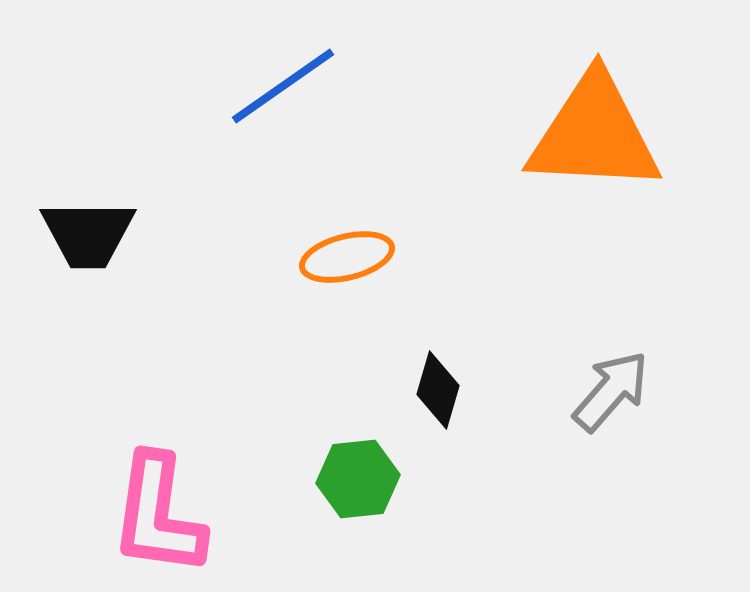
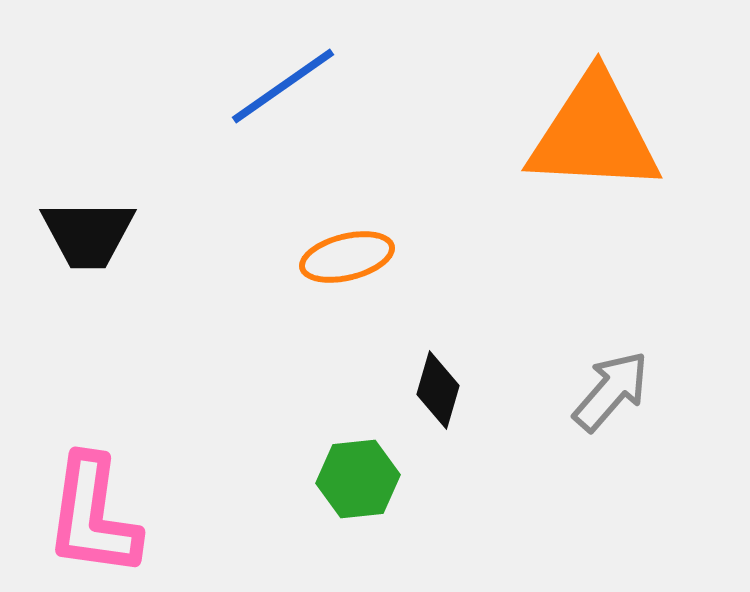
pink L-shape: moved 65 px left, 1 px down
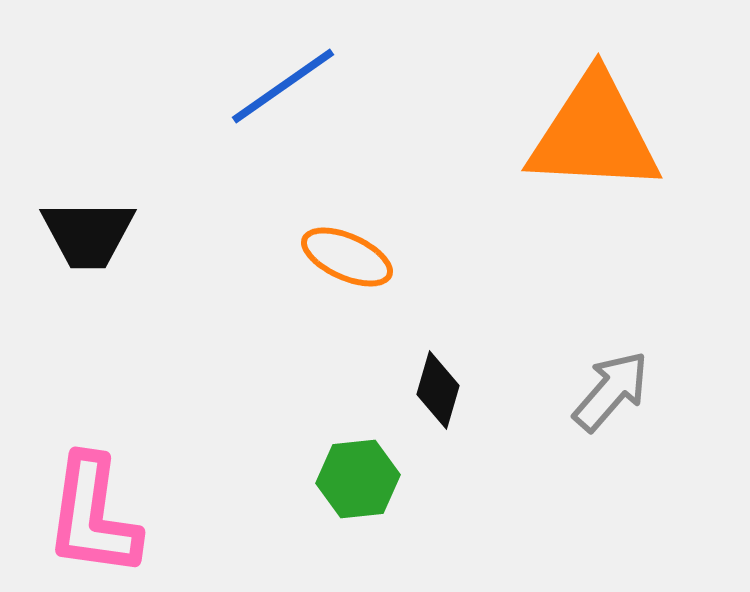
orange ellipse: rotated 38 degrees clockwise
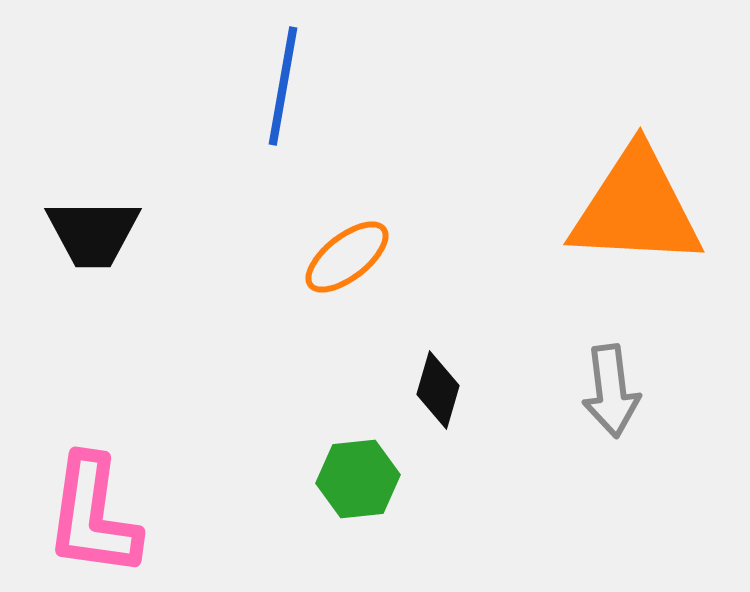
blue line: rotated 45 degrees counterclockwise
orange triangle: moved 42 px right, 74 px down
black trapezoid: moved 5 px right, 1 px up
orange ellipse: rotated 62 degrees counterclockwise
gray arrow: rotated 132 degrees clockwise
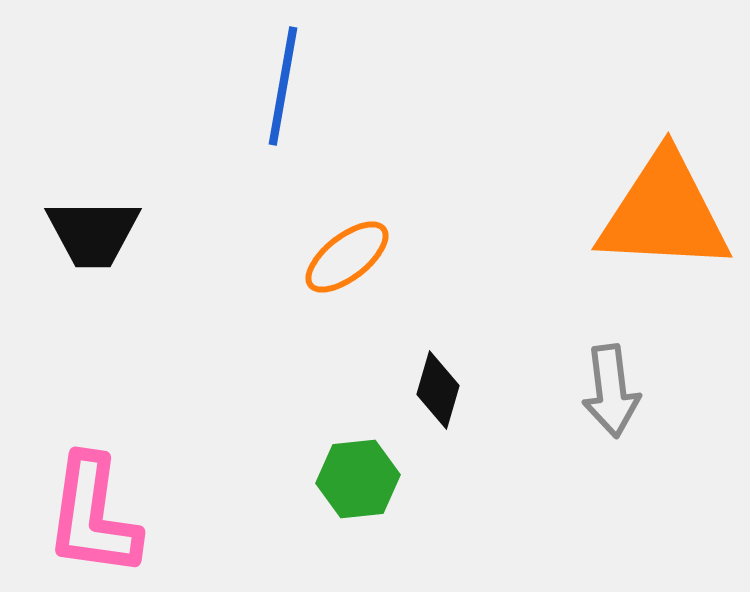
orange triangle: moved 28 px right, 5 px down
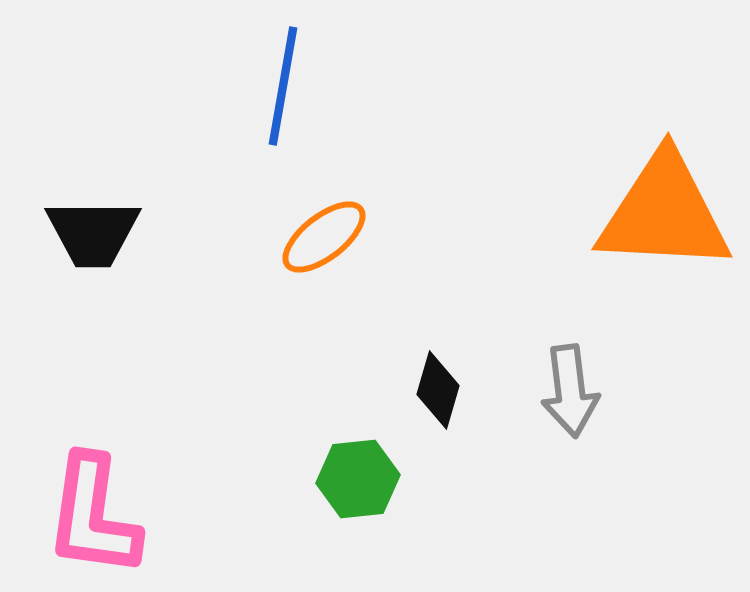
orange ellipse: moved 23 px left, 20 px up
gray arrow: moved 41 px left
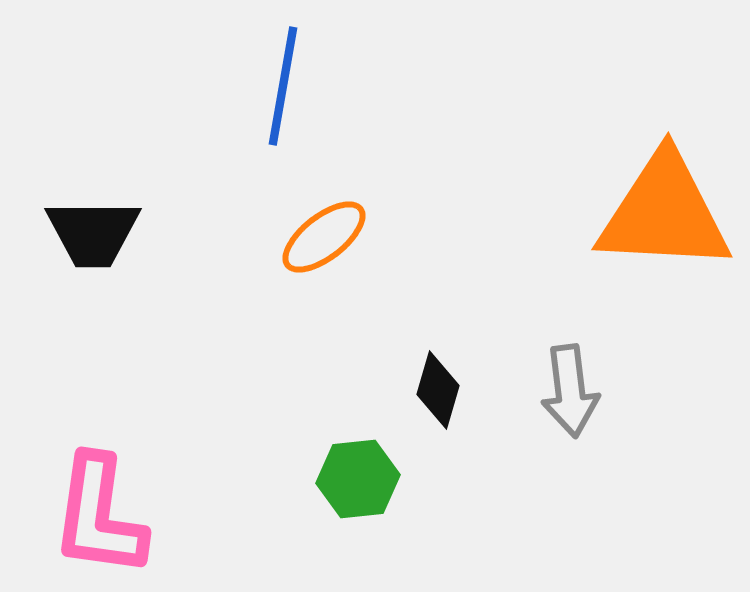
pink L-shape: moved 6 px right
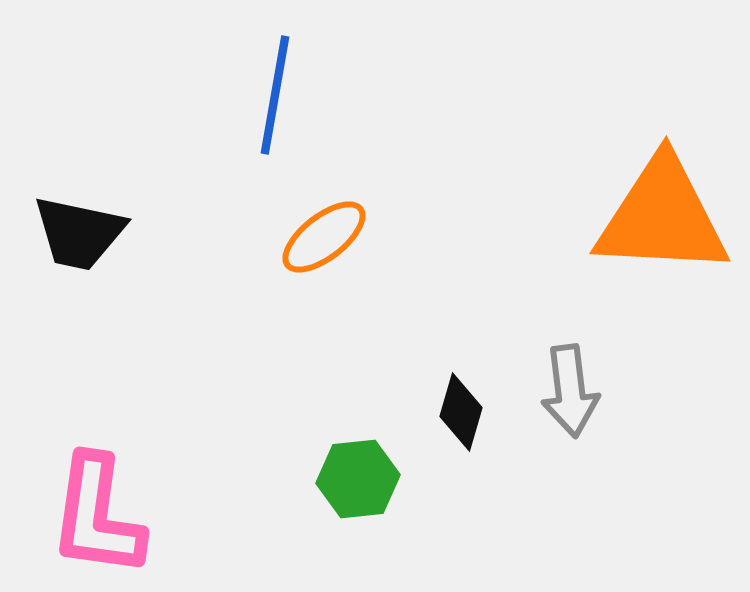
blue line: moved 8 px left, 9 px down
orange triangle: moved 2 px left, 4 px down
black trapezoid: moved 14 px left; rotated 12 degrees clockwise
black diamond: moved 23 px right, 22 px down
pink L-shape: moved 2 px left
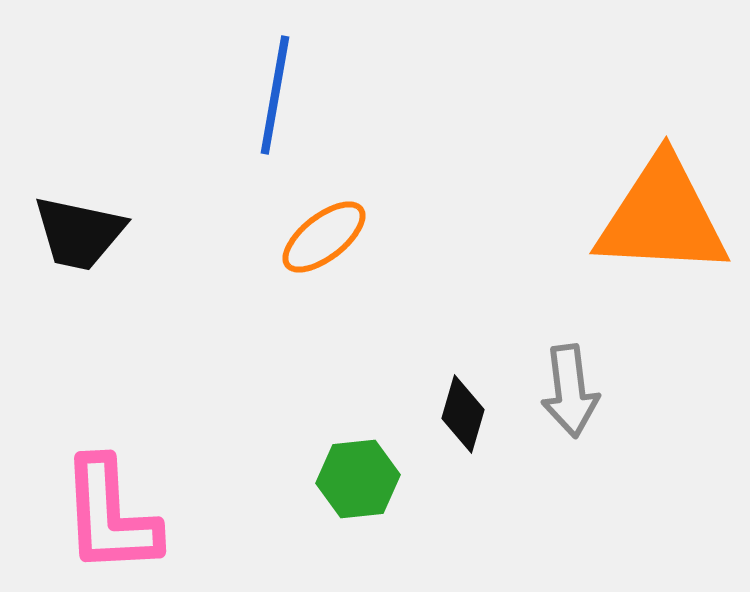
black diamond: moved 2 px right, 2 px down
pink L-shape: moved 13 px right; rotated 11 degrees counterclockwise
